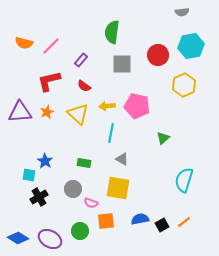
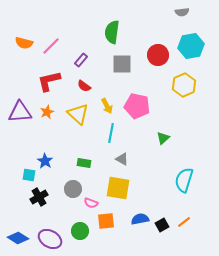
yellow arrow: rotated 112 degrees counterclockwise
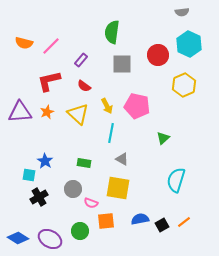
cyan hexagon: moved 2 px left, 2 px up; rotated 25 degrees counterclockwise
cyan semicircle: moved 8 px left
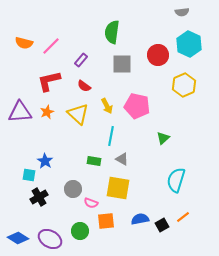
cyan line: moved 3 px down
green rectangle: moved 10 px right, 2 px up
orange line: moved 1 px left, 5 px up
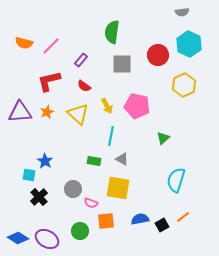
black cross: rotated 12 degrees counterclockwise
purple ellipse: moved 3 px left
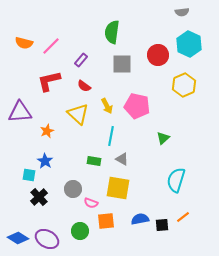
orange star: moved 19 px down
black square: rotated 24 degrees clockwise
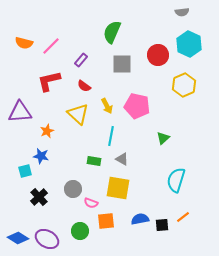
green semicircle: rotated 15 degrees clockwise
blue star: moved 4 px left, 5 px up; rotated 21 degrees counterclockwise
cyan square: moved 4 px left, 4 px up; rotated 24 degrees counterclockwise
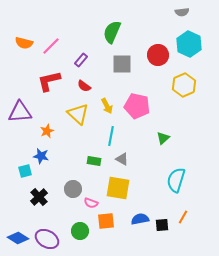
orange line: rotated 24 degrees counterclockwise
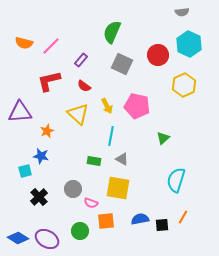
gray square: rotated 25 degrees clockwise
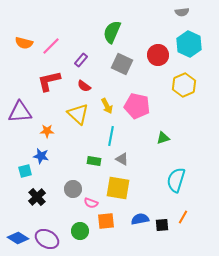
orange star: rotated 24 degrees clockwise
green triangle: rotated 24 degrees clockwise
black cross: moved 2 px left
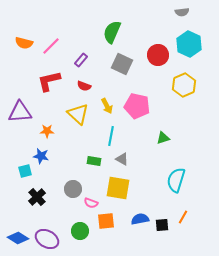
red semicircle: rotated 16 degrees counterclockwise
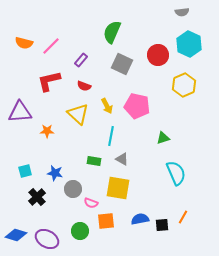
blue star: moved 14 px right, 17 px down
cyan semicircle: moved 7 px up; rotated 140 degrees clockwise
blue diamond: moved 2 px left, 3 px up; rotated 15 degrees counterclockwise
